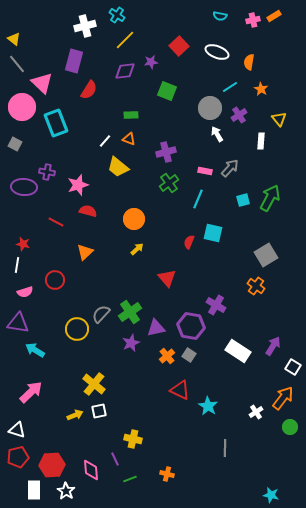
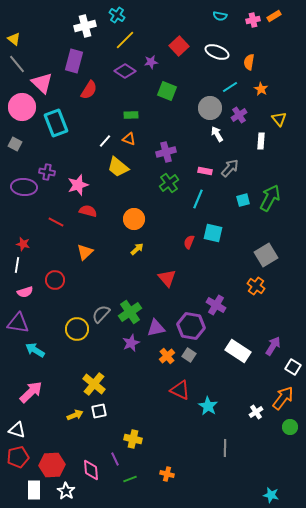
purple diamond at (125, 71): rotated 40 degrees clockwise
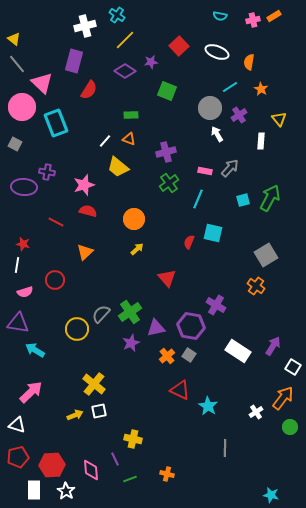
pink star at (78, 185): moved 6 px right
white triangle at (17, 430): moved 5 px up
